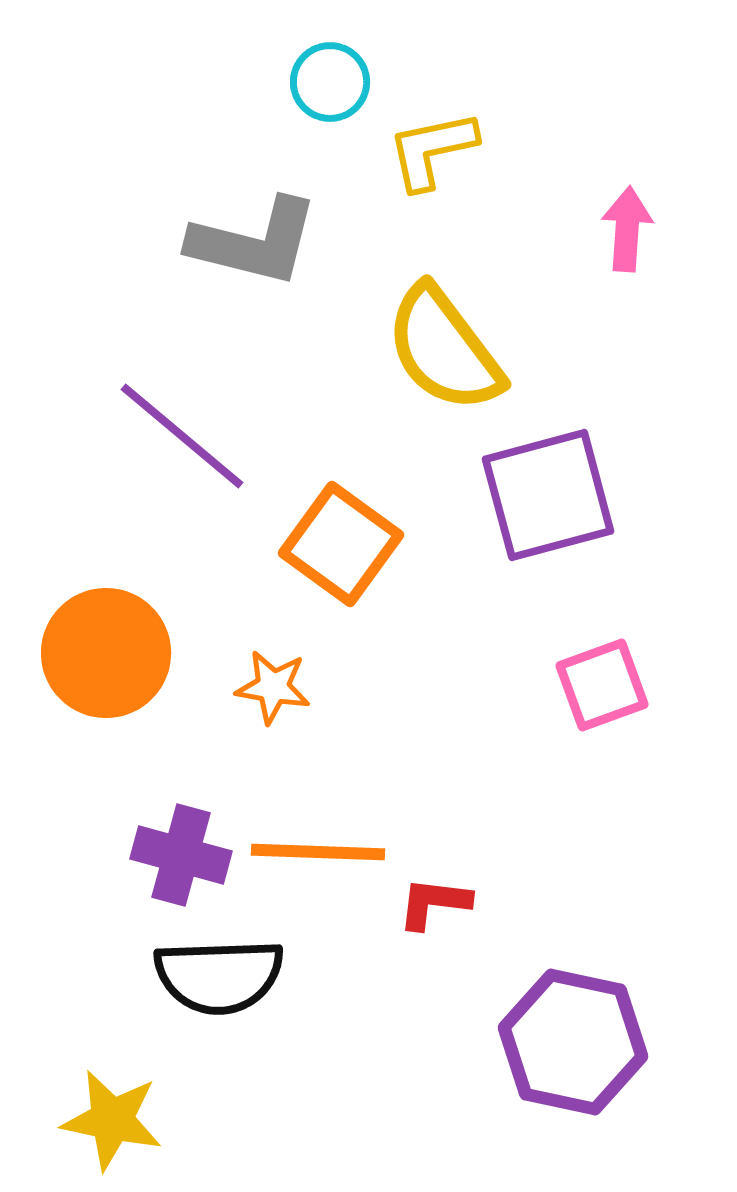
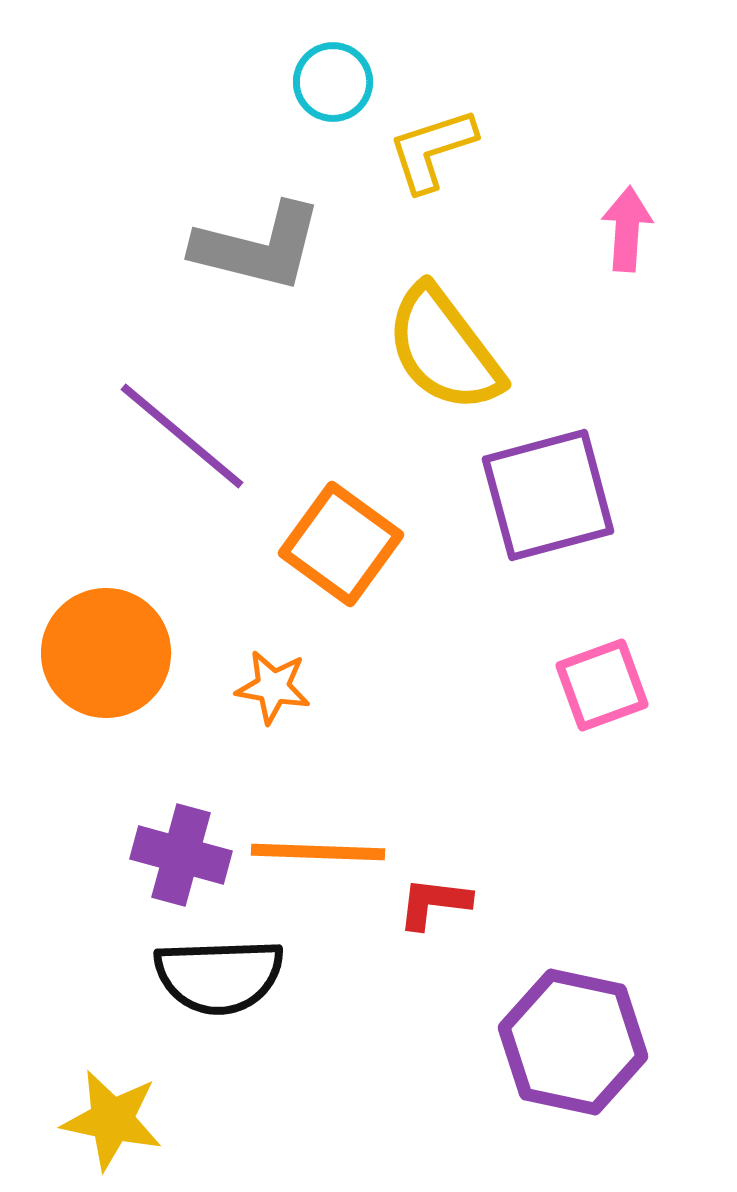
cyan circle: moved 3 px right
yellow L-shape: rotated 6 degrees counterclockwise
gray L-shape: moved 4 px right, 5 px down
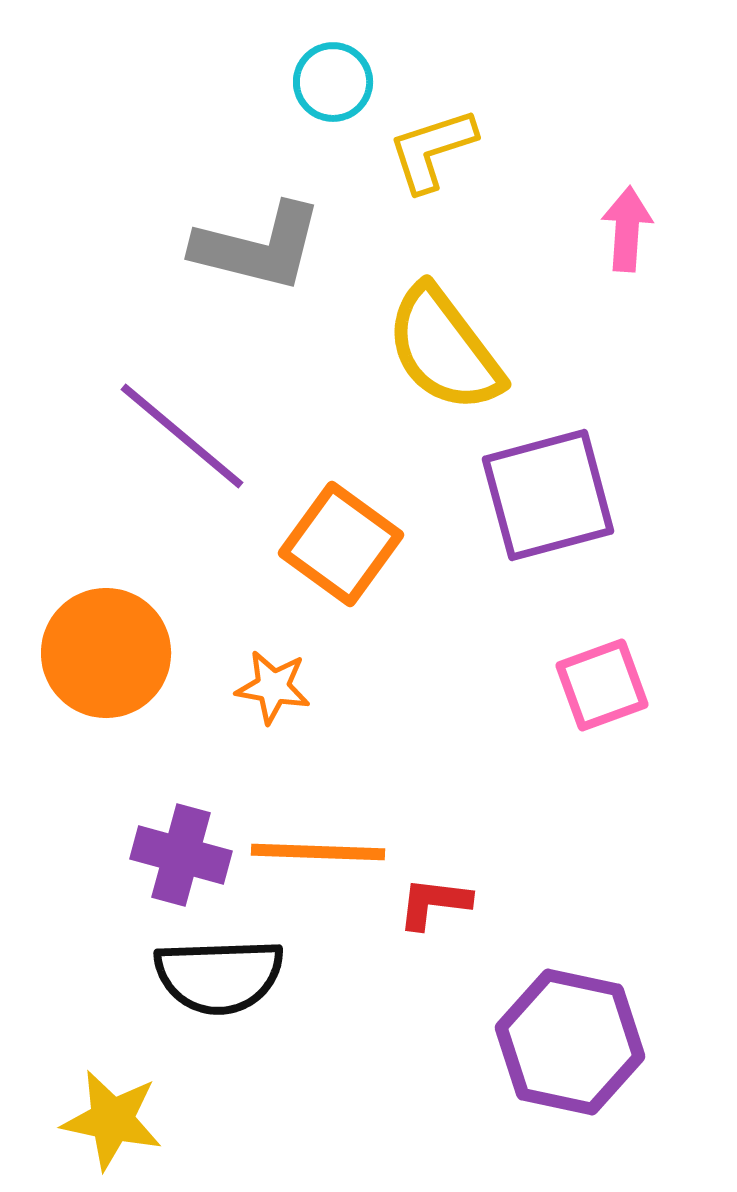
purple hexagon: moved 3 px left
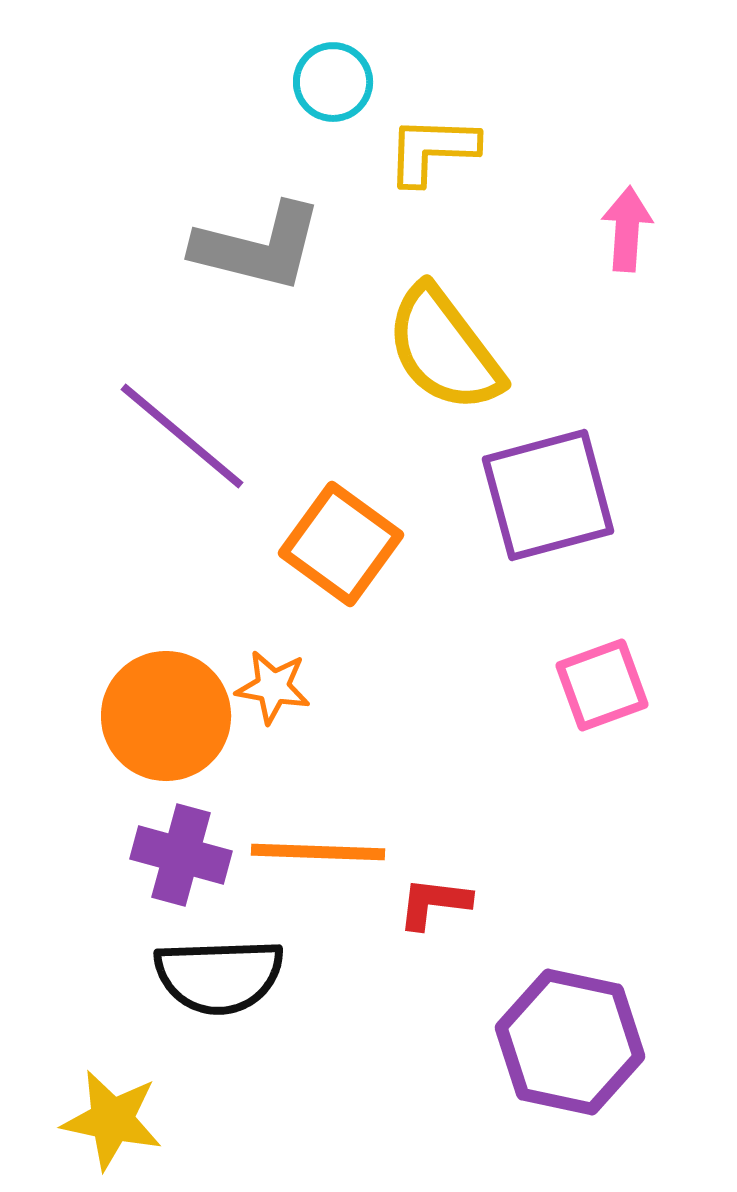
yellow L-shape: rotated 20 degrees clockwise
orange circle: moved 60 px right, 63 px down
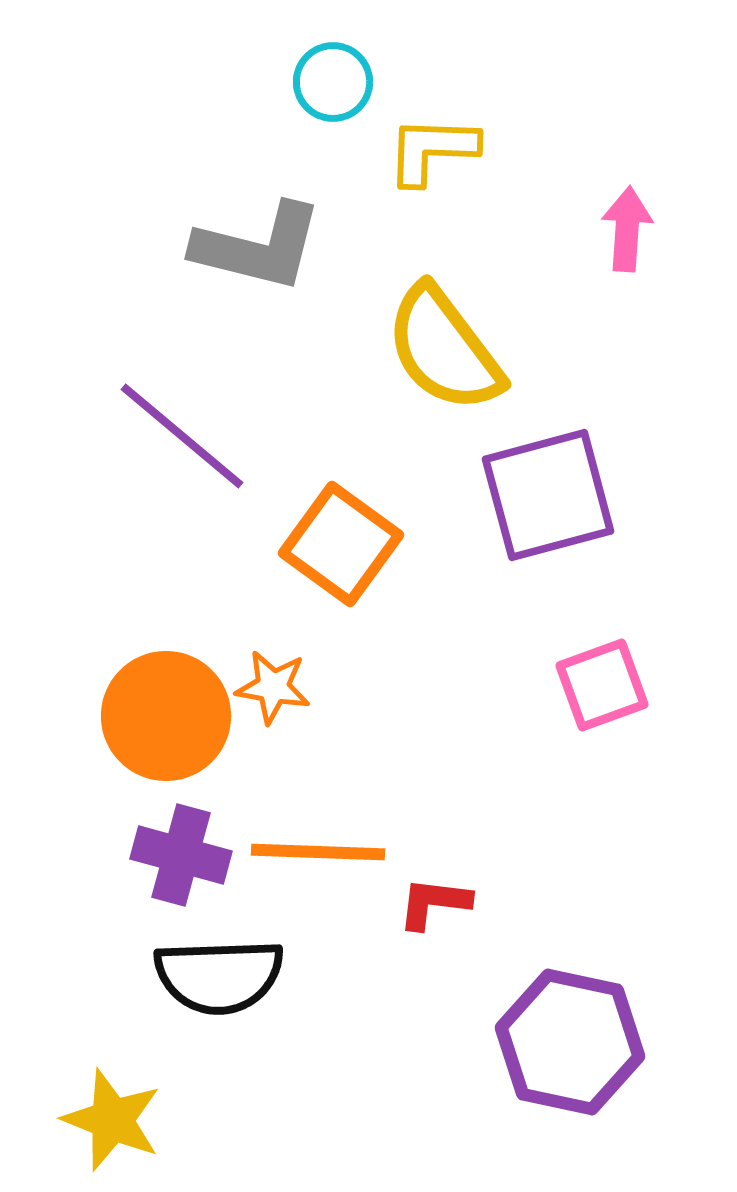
yellow star: rotated 10 degrees clockwise
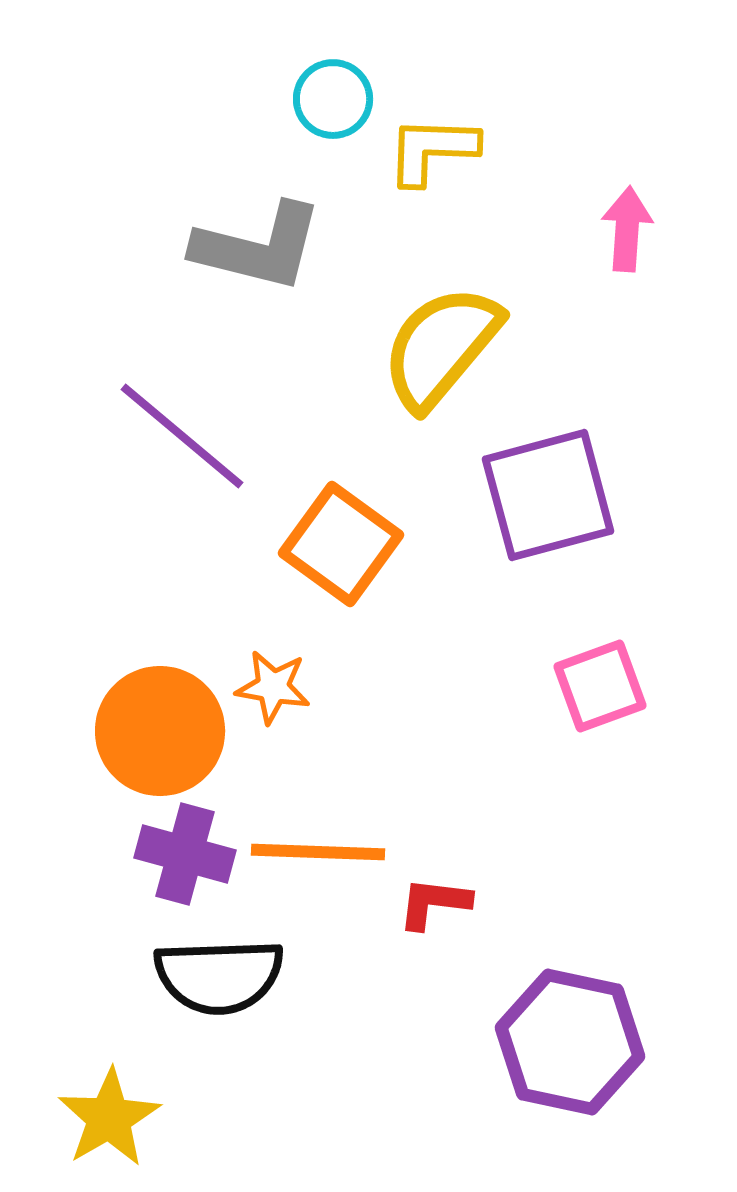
cyan circle: moved 17 px down
yellow semicircle: moved 3 px left, 2 px up; rotated 77 degrees clockwise
pink square: moved 2 px left, 1 px down
orange circle: moved 6 px left, 15 px down
purple cross: moved 4 px right, 1 px up
yellow star: moved 3 px left, 2 px up; rotated 20 degrees clockwise
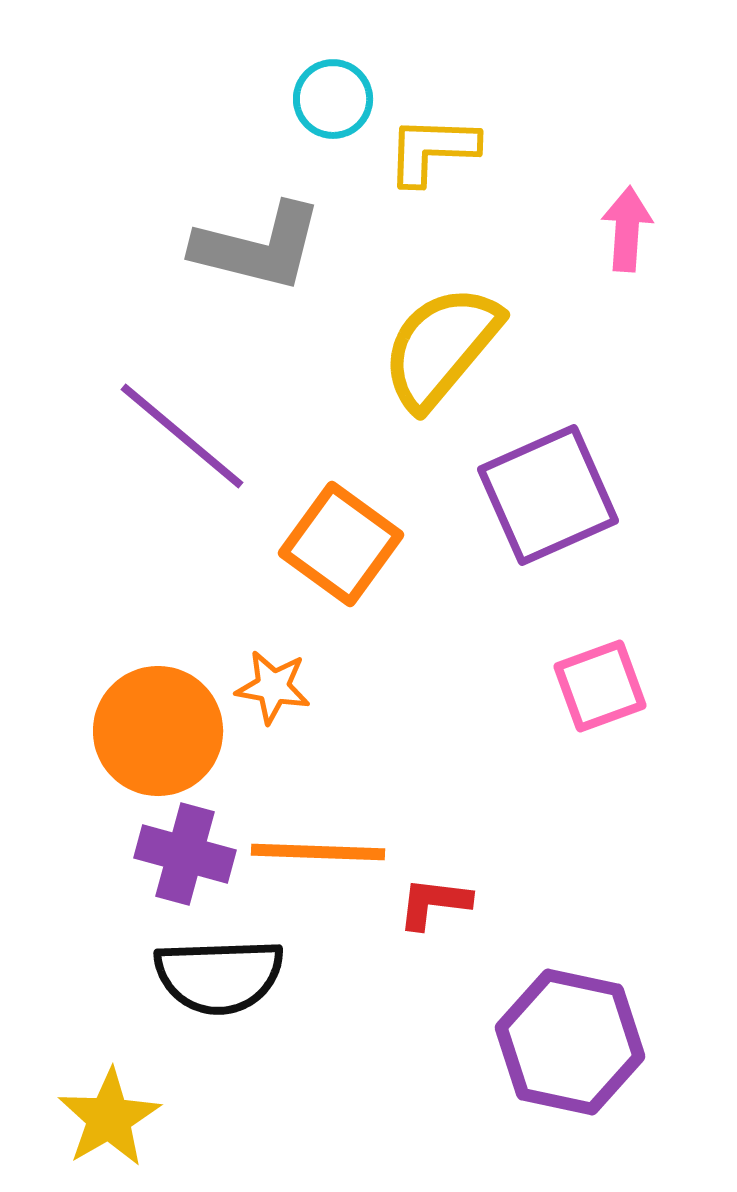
purple square: rotated 9 degrees counterclockwise
orange circle: moved 2 px left
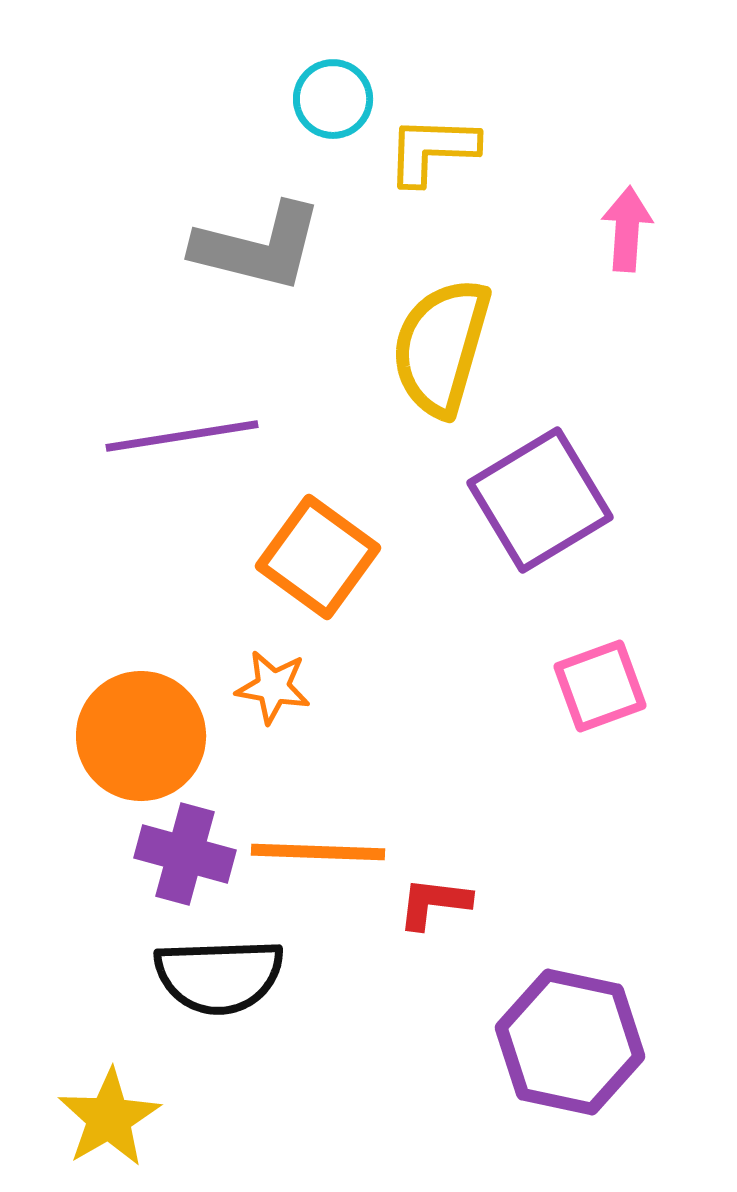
yellow semicircle: rotated 24 degrees counterclockwise
purple line: rotated 49 degrees counterclockwise
purple square: moved 8 px left, 5 px down; rotated 7 degrees counterclockwise
orange square: moved 23 px left, 13 px down
orange circle: moved 17 px left, 5 px down
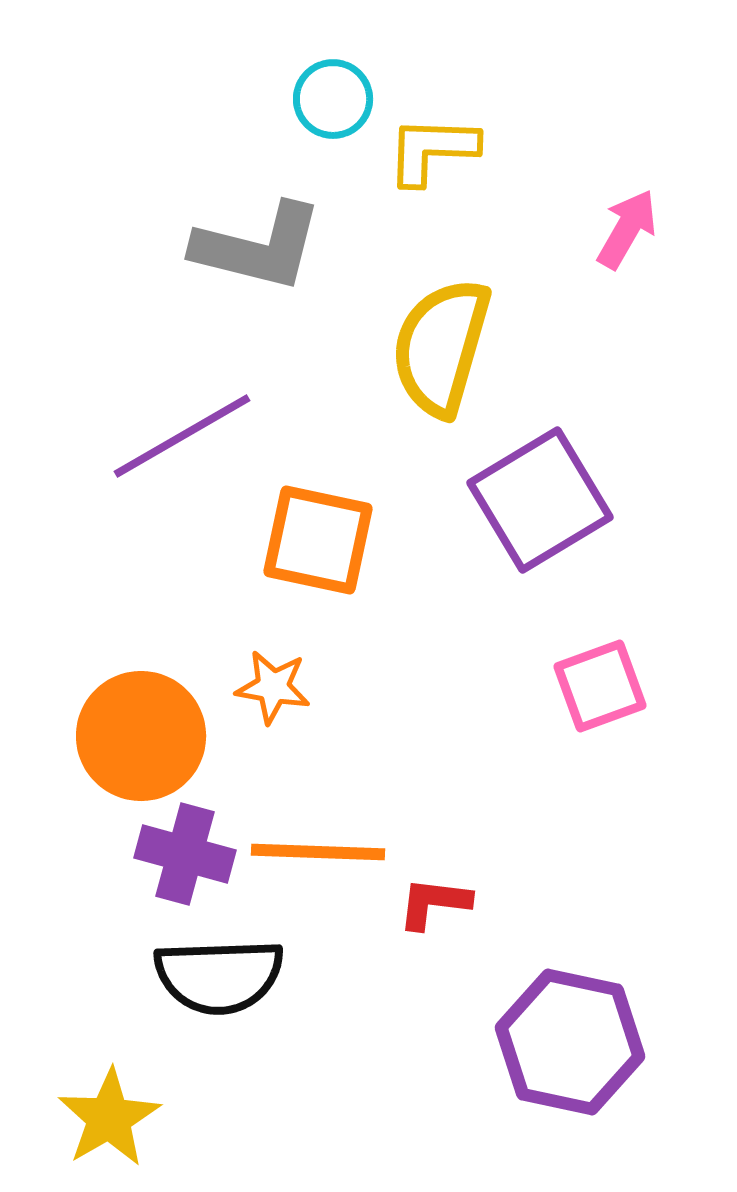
pink arrow: rotated 26 degrees clockwise
purple line: rotated 21 degrees counterclockwise
orange square: moved 17 px up; rotated 24 degrees counterclockwise
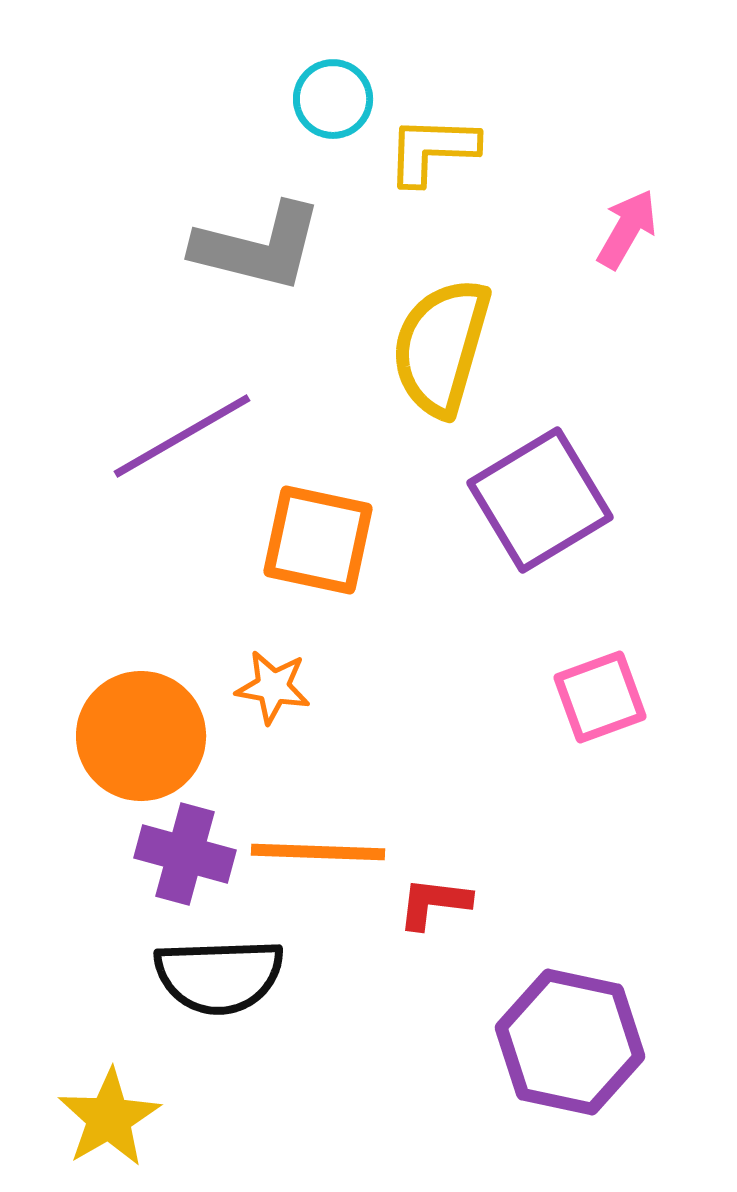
pink square: moved 11 px down
